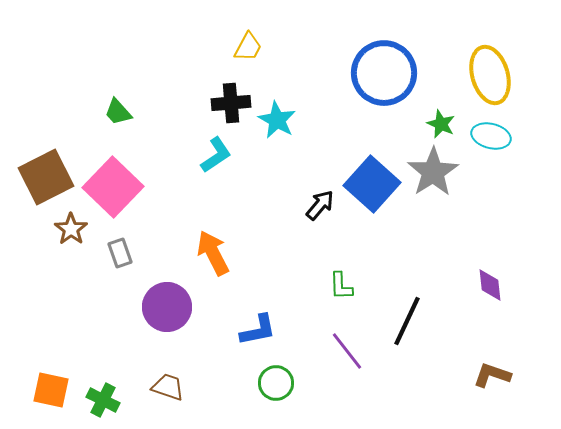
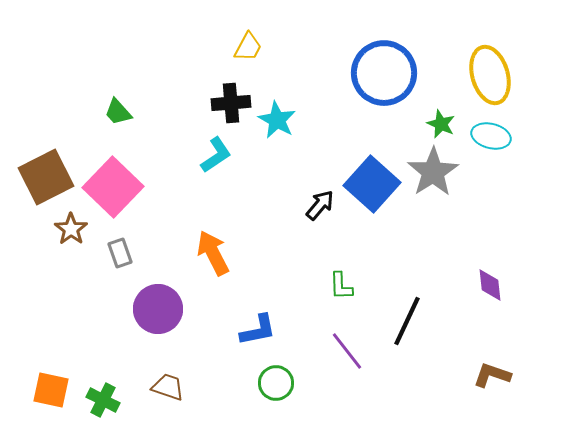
purple circle: moved 9 px left, 2 px down
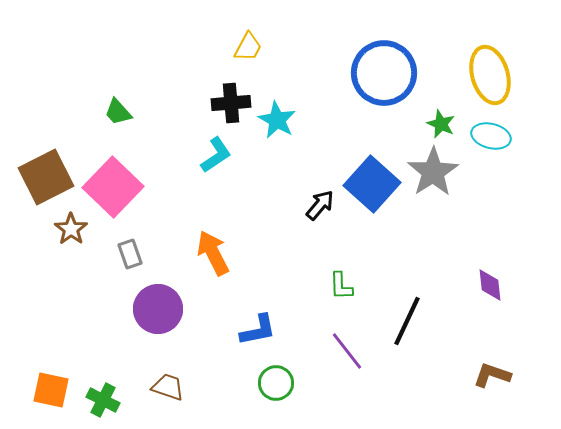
gray rectangle: moved 10 px right, 1 px down
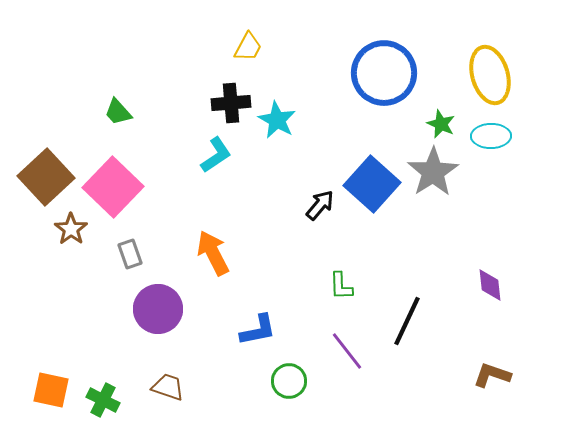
cyan ellipse: rotated 15 degrees counterclockwise
brown square: rotated 16 degrees counterclockwise
green circle: moved 13 px right, 2 px up
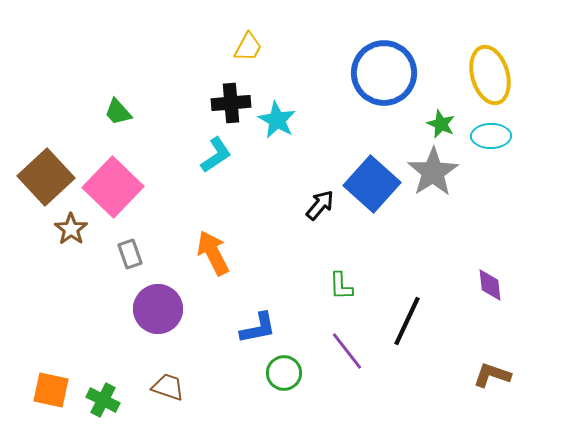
blue L-shape: moved 2 px up
green circle: moved 5 px left, 8 px up
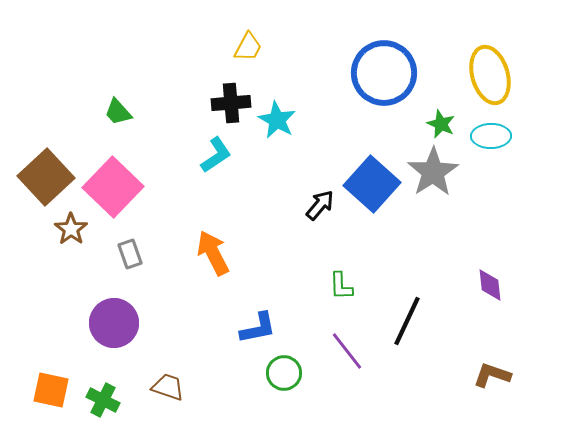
purple circle: moved 44 px left, 14 px down
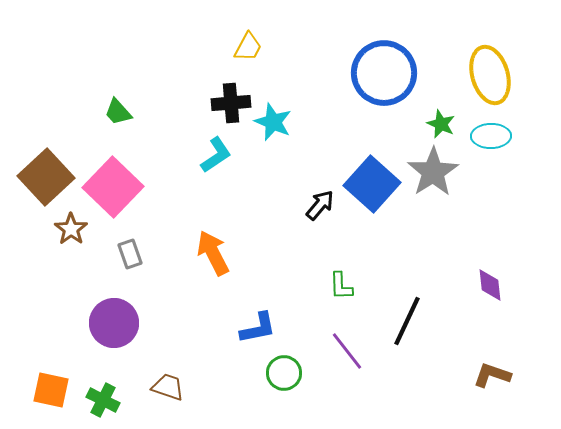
cyan star: moved 4 px left, 2 px down; rotated 6 degrees counterclockwise
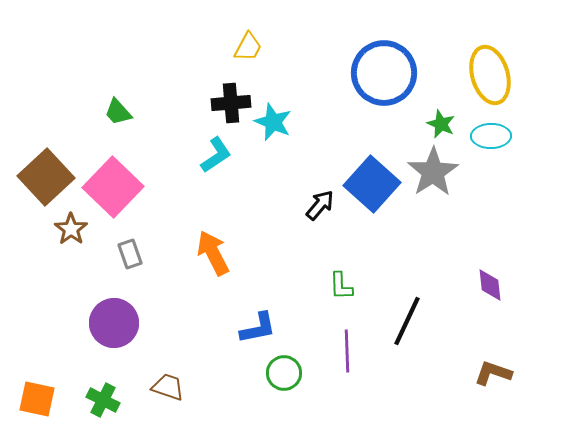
purple line: rotated 36 degrees clockwise
brown L-shape: moved 1 px right, 2 px up
orange square: moved 14 px left, 9 px down
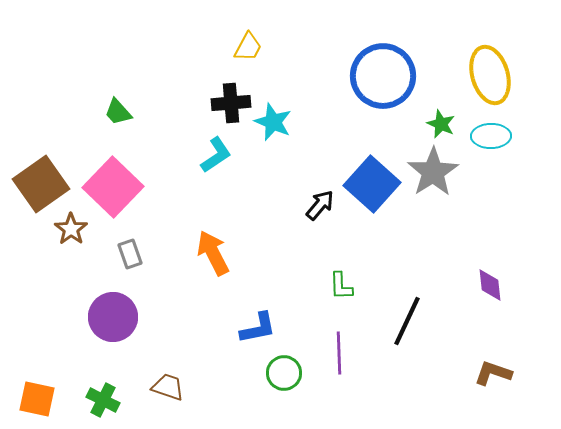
blue circle: moved 1 px left, 3 px down
brown square: moved 5 px left, 7 px down; rotated 8 degrees clockwise
purple circle: moved 1 px left, 6 px up
purple line: moved 8 px left, 2 px down
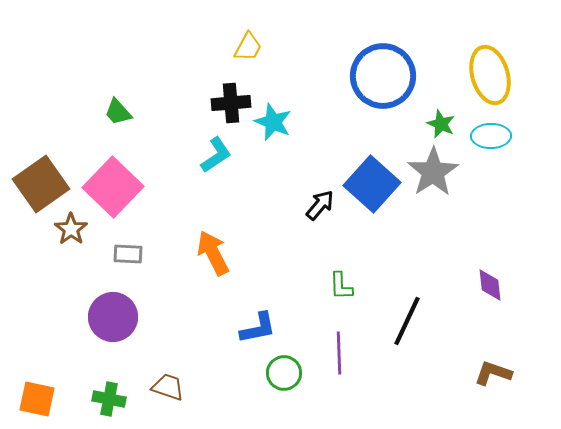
gray rectangle: moved 2 px left; rotated 68 degrees counterclockwise
green cross: moved 6 px right, 1 px up; rotated 16 degrees counterclockwise
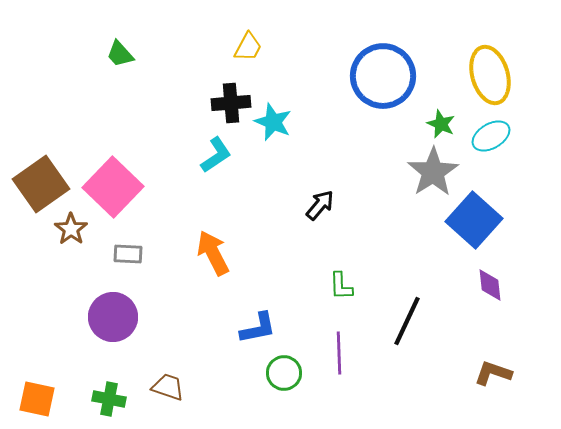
green trapezoid: moved 2 px right, 58 px up
cyan ellipse: rotated 30 degrees counterclockwise
blue square: moved 102 px right, 36 px down
